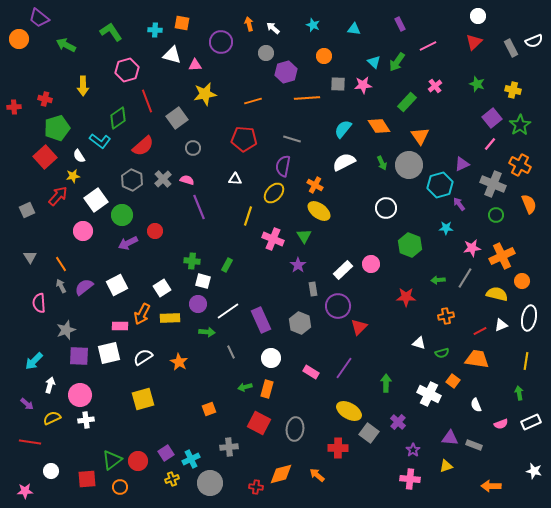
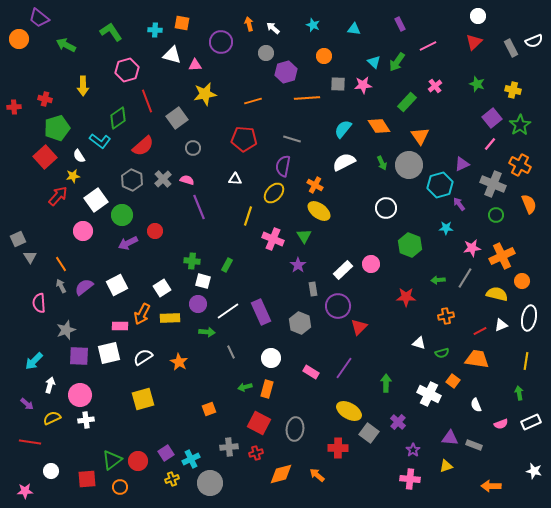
gray square at (27, 210): moved 9 px left, 29 px down
purple rectangle at (261, 320): moved 8 px up
red cross at (256, 487): moved 34 px up; rotated 24 degrees counterclockwise
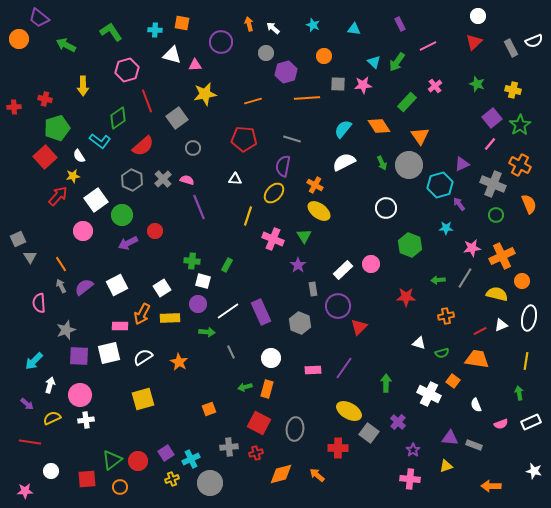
pink rectangle at (311, 372): moved 2 px right, 2 px up; rotated 35 degrees counterclockwise
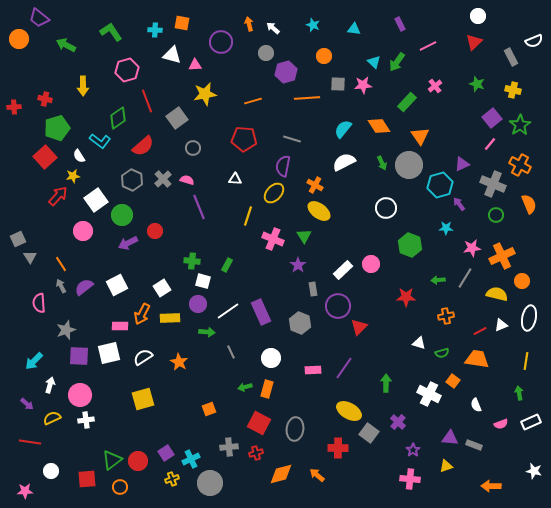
gray rectangle at (511, 48): moved 9 px down
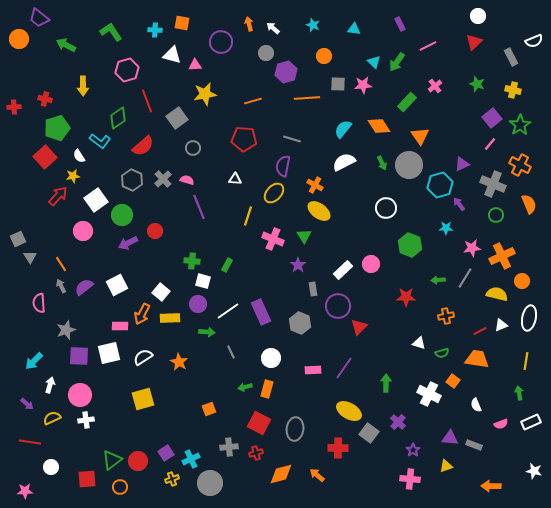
white square at (162, 288): moved 1 px left, 4 px down; rotated 18 degrees counterclockwise
white circle at (51, 471): moved 4 px up
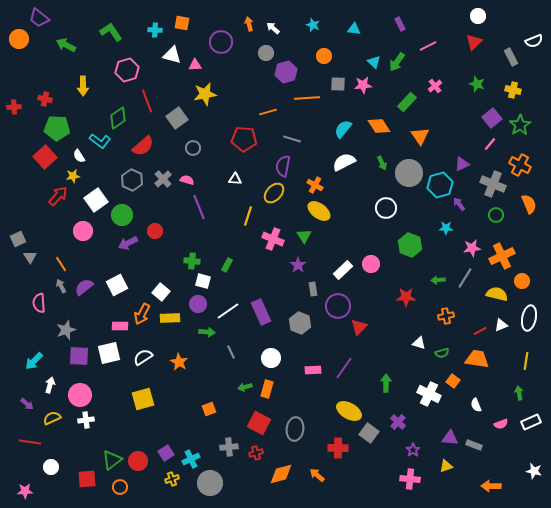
orange line at (253, 101): moved 15 px right, 11 px down
green pentagon at (57, 128): rotated 20 degrees clockwise
gray circle at (409, 165): moved 8 px down
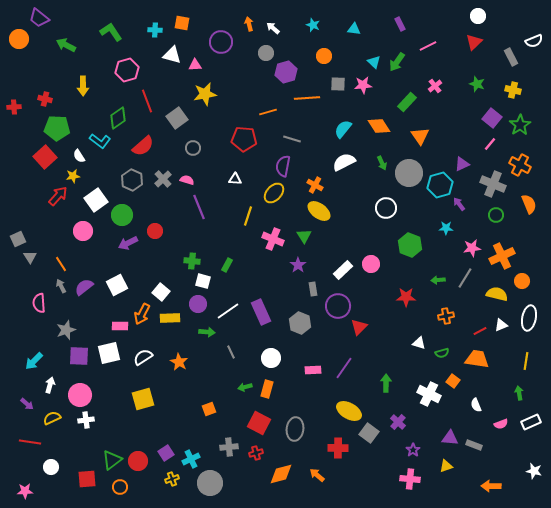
purple square at (492, 118): rotated 12 degrees counterclockwise
